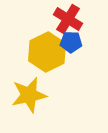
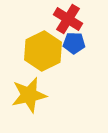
blue pentagon: moved 3 px right, 1 px down
yellow hexagon: moved 4 px left, 1 px up
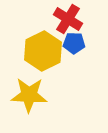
yellow star: rotated 15 degrees clockwise
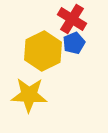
red cross: moved 4 px right
blue pentagon: rotated 25 degrees counterclockwise
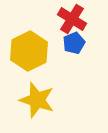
yellow hexagon: moved 14 px left
yellow star: moved 8 px right, 5 px down; rotated 15 degrees clockwise
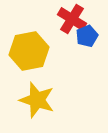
blue pentagon: moved 13 px right, 7 px up
yellow hexagon: rotated 15 degrees clockwise
